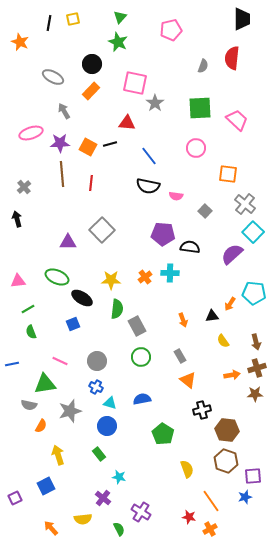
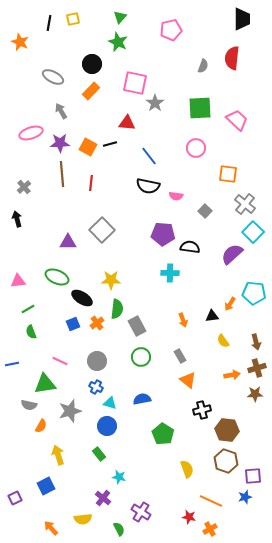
gray arrow at (64, 111): moved 3 px left
orange cross at (145, 277): moved 48 px left, 46 px down
orange line at (211, 501): rotated 30 degrees counterclockwise
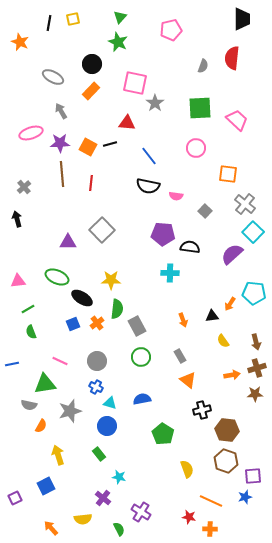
orange cross at (210, 529): rotated 32 degrees clockwise
